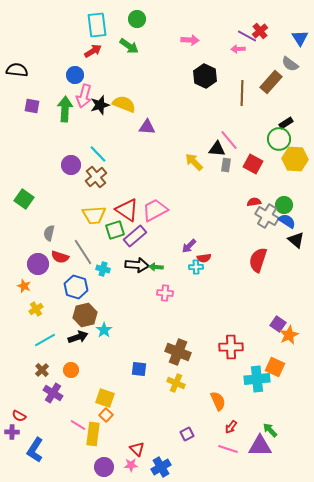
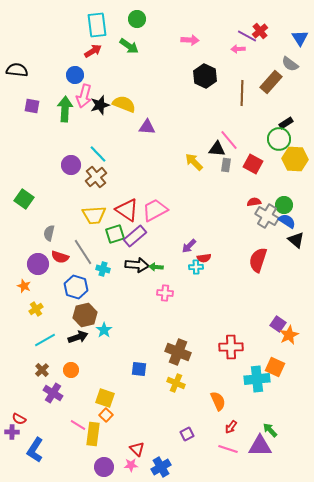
green square at (115, 230): moved 4 px down
red semicircle at (19, 416): moved 3 px down
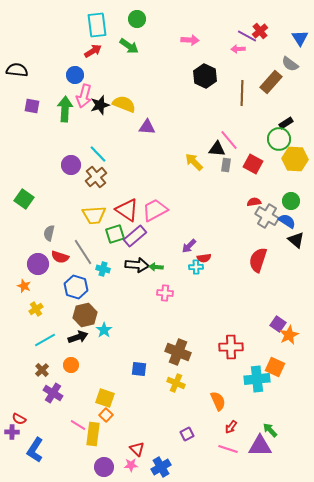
green circle at (284, 205): moved 7 px right, 4 px up
orange circle at (71, 370): moved 5 px up
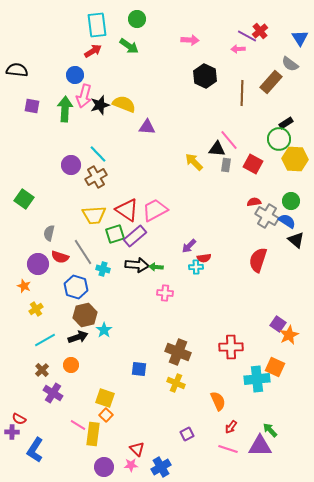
brown cross at (96, 177): rotated 10 degrees clockwise
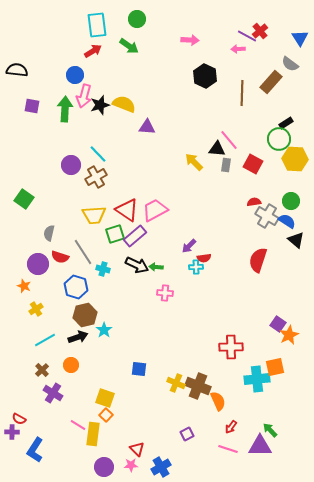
black arrow at (137, 265): rotated 20 degrees clockwise
brown cross at (178, 352): moved 20 px right, 34 px down
orange square at (275, 367): rotated 36 degrees counterclockwise
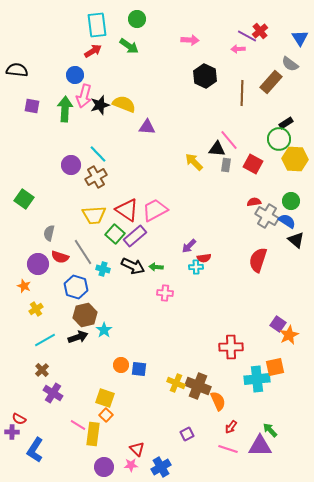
green square at (115, 234): rotated 30 degrees counterclockwise
black arrow at (137, 265): moved 4 px left, 1 px down
orange circle at (71, 365): moved 50 px right
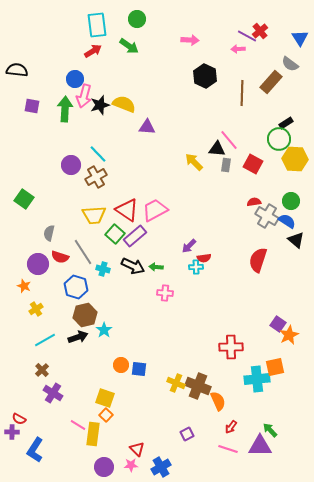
blue circle at (75, 75): moved 4 px down
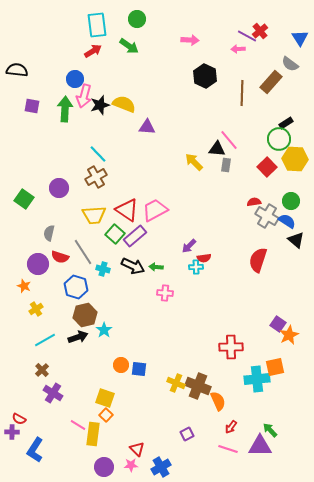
red square at (253, 164): moved 14 px right, 3 px down; rotated 18 degrees clockwise
purple circle at (71, 165): moved 12 px left, 23 px down
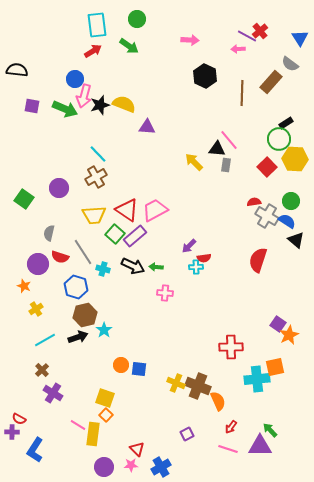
green arrow at (65, 109): rotated 110 degrees clockwise
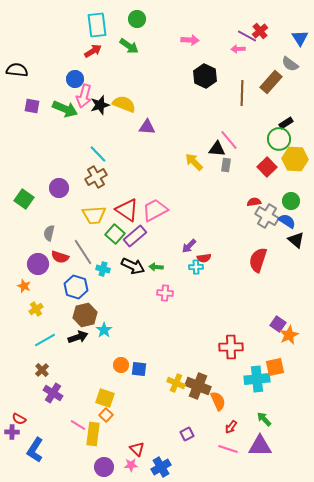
green arrow at (270, 430): moved 6 px left, 11 px up
